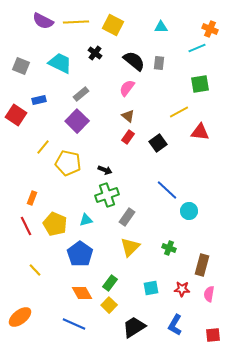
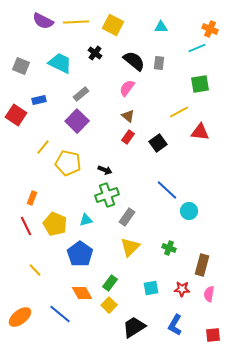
blue line at (74, 324): moved 14 px left, 10 px up; rotated 15 degrees clockwise
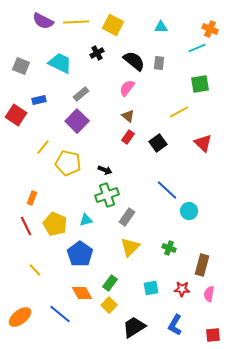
black cross at (95, 53): moved 2 px right; rotated 24 degrees clockwise
red triangle at (200, 132): moved 3 px right, 11 px down; rotated 36 degrees clockwise
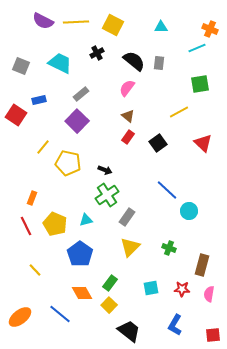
green cross at (107, 195): rotated 15 degrees counterclockwise
black trapezoid at (134, 327): moved 5 px left, 4 px down; rotated 70 degrees clockwise
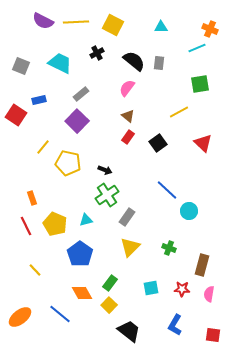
orange rectangle at (32, 198): rotated 40 degrees counterclockwise
red square at (213, 335): rotated 14 degrees clockwise
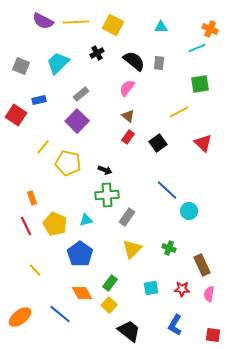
cyan trapezoid at (60, 63): moved 2 px left; rotated 70 degrees counterclockwise
green cross at (107, 195): rotated 30 degrees clockwise
yellow triangle at (130, 247): moved 2 px right, 2 px down
brown rectangle at (202, 265): rotated 40 degrees counterclockwise
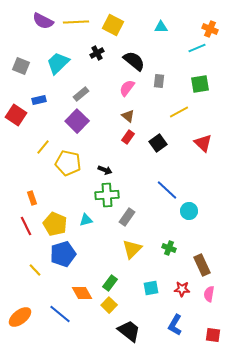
gray rectangle at (159, 63): moved 18 px down
blue pentagon at (80, 254): moved 17 px left; rotated 20 degrees clockwise
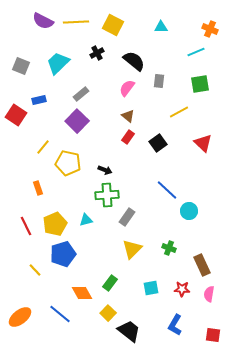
cyan line at (197, 48): moved 1 px left, 4 px down
orange rectangle at (32, 198): moved 6 px right, 10 px up
yellow pentagon at (55, 224): rotated 25 degrees clockwise
yellow square at (109, 305): moved 1 px left, 8 px down
